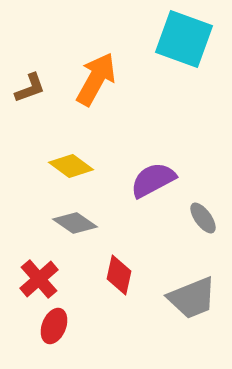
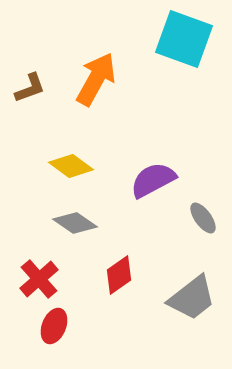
red diamond: rotated 42 degrees clockwise
gray trapezoid: rotated 16 degrees counterclockwise
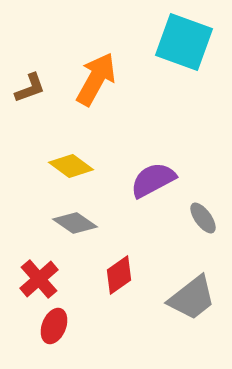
cyan square: moved 3 px down
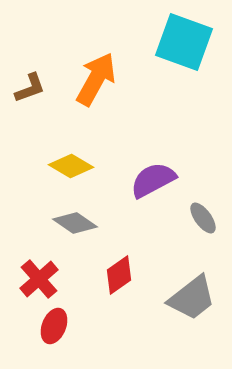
yellow diamond: rotated 6 degrees counterclockwise
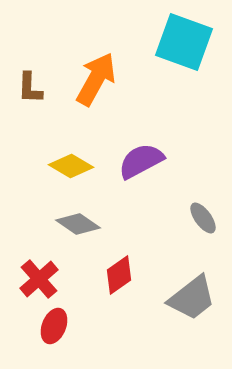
brown L-shape: rotated 112 degrees clockwise
purple semicircle: moved 12 px left, 19 px up
gray diamond: moved 3 px right, 1 px down
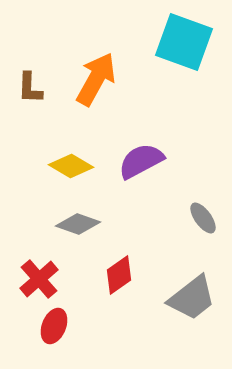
gray diamond: rotated 15 degrees counterclockwise
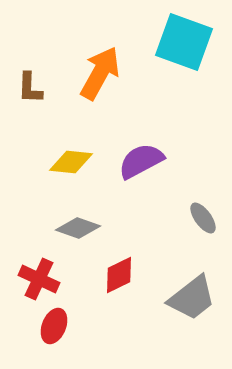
orange arrow: moved 4 px right, 6 px up
yellow diamond: moved 4 px up; rotated 24 degrees counterclockwise
gray diamond: moved 4 px down
red diamond: rotated 9 degrees clockwise
red cross: rotated 24 degrees counterclockwise
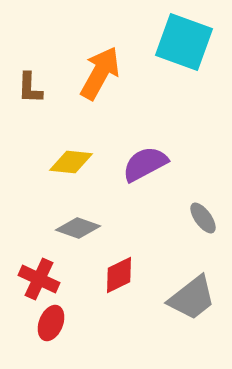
purple semicircle: moved 4 px right, 3 px down
red ellipse: moved 3 px left, 3 px up
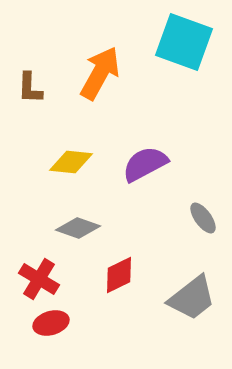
red cross: rotated 6 degrees clockwise
red ellipse: rotated 52 degrees clockwise
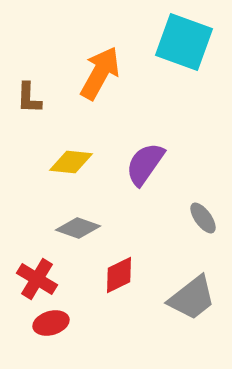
brown L-shape: moved 1 px left, 10 px down
purple semicircle: rotated 27 degrees counterclockwise
red cross: moved 2 px left
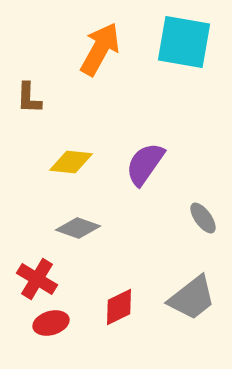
cyan square: rotated 10 degrees counterclockwise
orange arrow: moved 24 px up
red diamond: moved 32 px down
